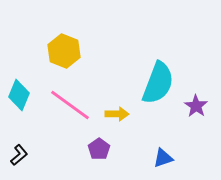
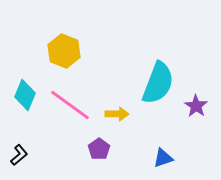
cyan diamond: moved 6 px right
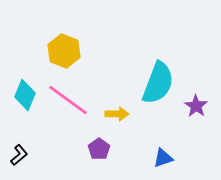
pink line: moved 2 px left, 5 px up
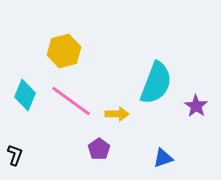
yellow hexagon: rotated 24 degrees clockwise
cyan semicircle: moved 2 px left
pink line: moved 3 px right, 1 px down
black L-shape: moved 4 px left; rotated 30 degrees counterclockwise
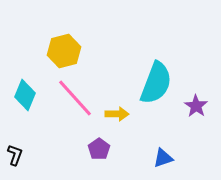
pink line: moved 4 px right, 3 px up; rotated 12 degrees clockwise
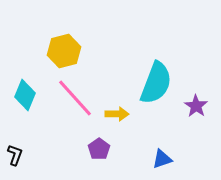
blue triangle: moved 1 px left, 1 px down
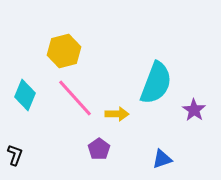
purple star: moved 2 px left, 4 px down
